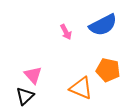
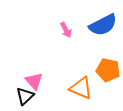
pink arrow: moved 2 px up
pink triangle: moved 1 px right, 6 px down
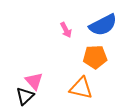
orange pentagon: moved 13 px left, 13 px up; rotated 15 degrees counterclockwise
orange triangle: rotated 10 degrees counterclockwise
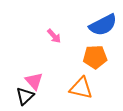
pink arrow: moved 12 px left, 6 px down; rotated 14 degrees counterclockwise
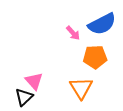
blue semicircle: moved 1 px left, 1 px up
pink arrow: moved 19 px right, 3 px up
orange triangle: rotated 45 degrees clockwise
black triangle: moved 1 px left, 1 px down
